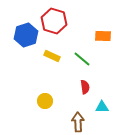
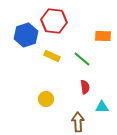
red hexagon: rotated 10 degrees counterclockwise
yellow circle: moved 1 px right, 2 px up
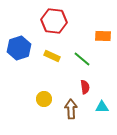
blue hexagon: moved 7 px left, 13 px down
yellow circle: moved 2 px left
brown arrow: moved 7 px left, 13 px up
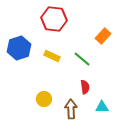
red hexagon: moved 2 px up
orange rectangle: rotated 49 degrees counterclockwise
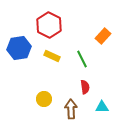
red hexagon: moved 5 px left, 6 px down; rotated 20 degrees clockwise
blue hexagon: rotated 10 degrees clockwise
green line: rotated 24 degrees clockwise
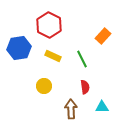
yellow rectangle: moved 1 px right
yellow circle: moved 13 px up
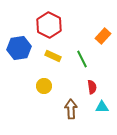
red semicircle: moved 7 px right
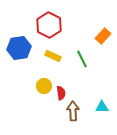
red semicircle: moved 31 px left, 6 px down
brown arrow: moved 2 px right, 2 px down
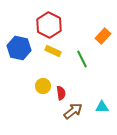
blue hexagon: rotated 20 degrees clockwise
yellow rectangle: moved 5 px up
yellow circle: moved 1 px left
brown arrow: rotated 54 degrees clockwise
